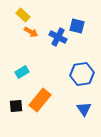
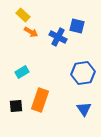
blue hexagon: moved 1 px right, 1 px up
orange rectangle: rotated 20 degrees counterclockwise
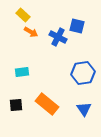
cyan rectangle: rotated 24 degrees clockwise
orange rectangle: moved 7 px right, 4 px down; rotated 70 degrees counterclockwise
black square: moved 1 px up
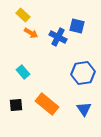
orange arrow: moved 1 px down
cyan rectangle: moved 1 px right; rotated 56 degrees clockwise
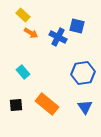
blue triangle: moved 1 px right, 2 px up
